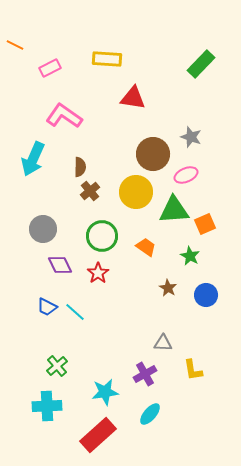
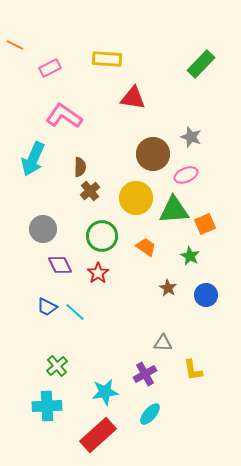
yellow circle: moved 6 px down
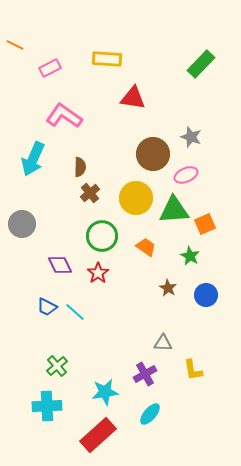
brown cross: moved 2 px down
gray circle: moved 21 px left, 5 px up
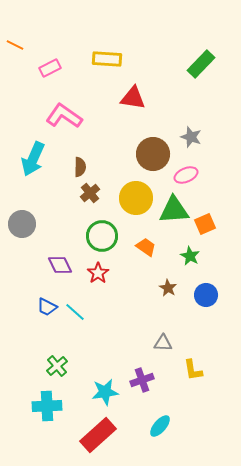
purple cross: moved 3 px left, 6 px down; rotated 10 degrees clockwise
cyan ellipse: moved 10 px right, 12 px down
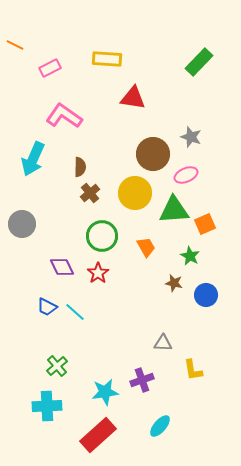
green rectangle: moved 2 px left, 2 px up
yellow circle: moved 1 px left, 5 px up
orange trapezoid: rotated 25 degrees clockwise
purple diamond: moved 2 px right, 2 px down
brown star: moved 6 px right, 5 px up; rotated 18 degrees counterclockwise
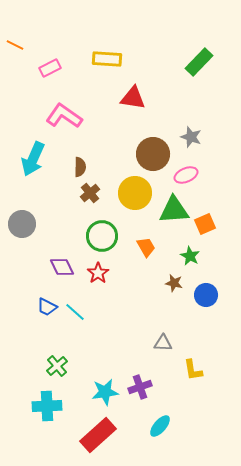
purple cross: moved 2 px left, 7 px down
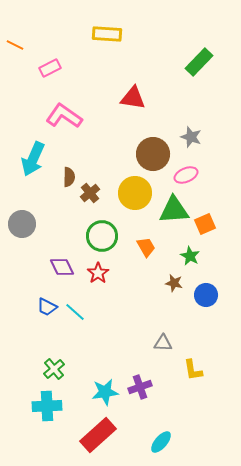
yellow rectangle: moved 25 px up
brown semicircle: moved 11 px left, 10 px down
green cross: moved 3 px left, 3 px down
cyan ellipse: moved 1 px right, 16 px down
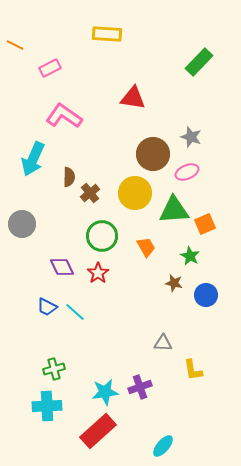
pink ellipse: moved 1 px right, 3 px up
green cross: rotated 25 degrees clockwise
red rectangle: moved 4 px up
cyan ellipse: moved 2 px right, 4 px down
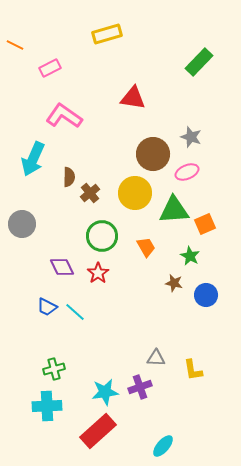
yellow rectangle: rotated 20 degrees counterclockwise
gray triangle: moved 7 px left, 15 px down
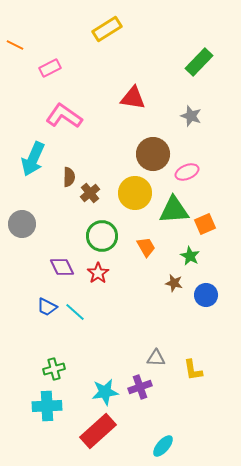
yellow rectangle: moved 5 px up; rotated 16 degrees counterclockwise
gray star: moved 21 px up
